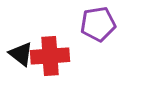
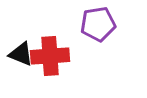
black triangle: rotated 16 degrees counterclockwise
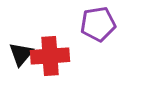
black triangle: rotated 48 degrees clockwise
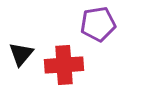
red cross: moved 14 px right, 9 px down
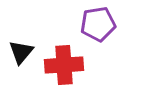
black triangle: moved 2 px up
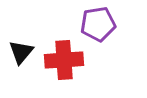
red cross: moved 5 px up
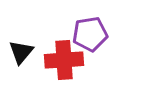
purple pentagon: moved 8 px left, 10 px down
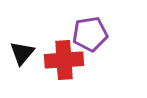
black triangle: moved 1 px right, 1 px down
